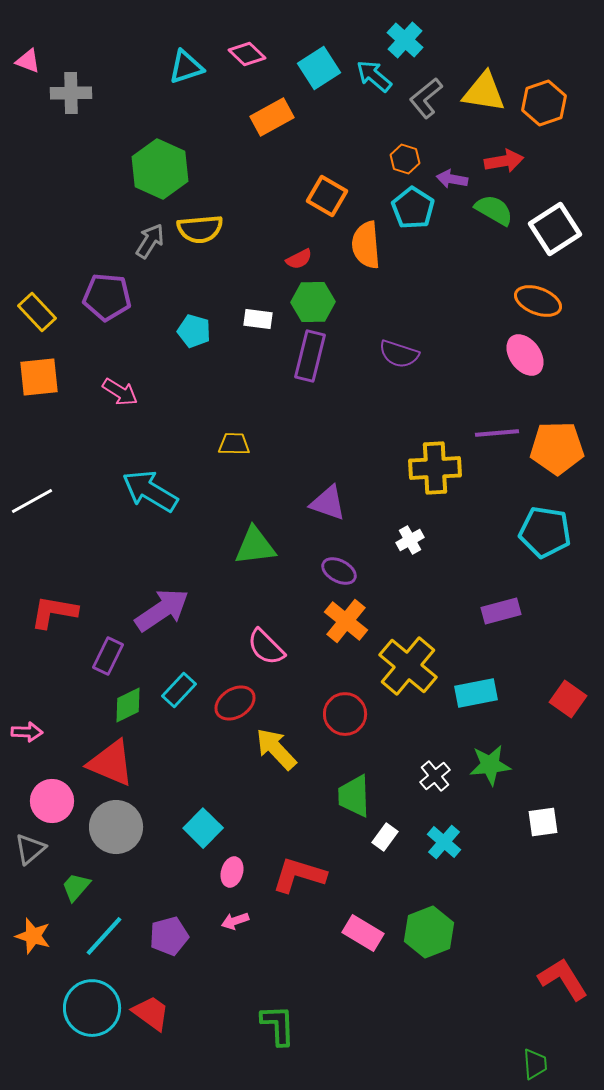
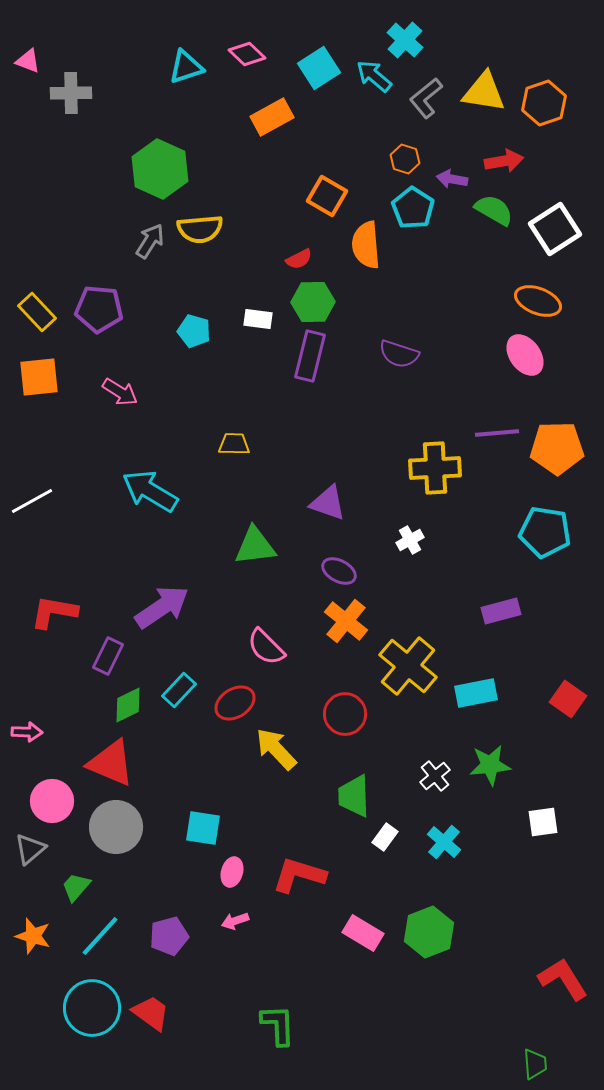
purple pentagon at (107, 297): moved 8 px left, 12 px down
purple arrow at (162, 610): moved 3 px up
cyan square at (203, 828): rotated 36 degrees counterclockwise
cyan line at (104, 936): moved 4 px left
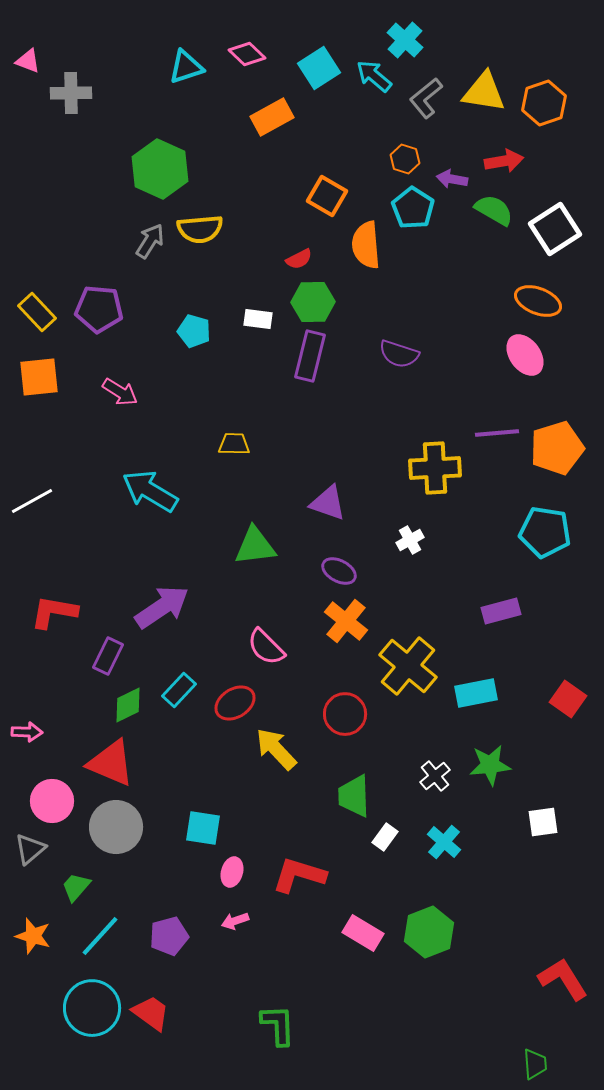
orange pentagon at (557, 448): rotated 16 degrees counterclockwise
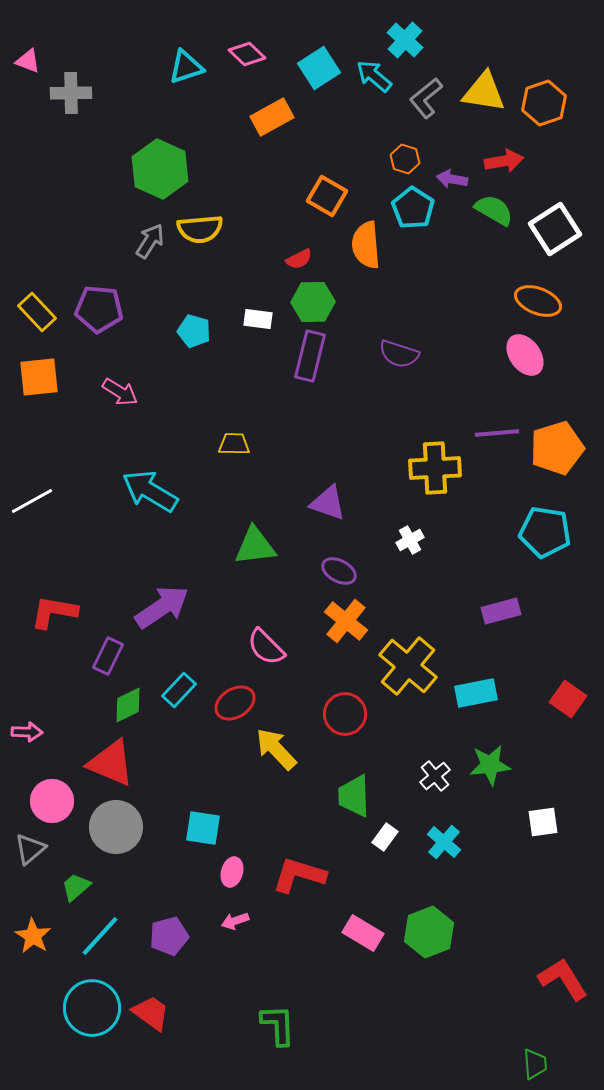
green trapezoid at (76, 887): rotated 8 degrees clockwise
orange star at (33, 936): rotated 15 degrees clockwise
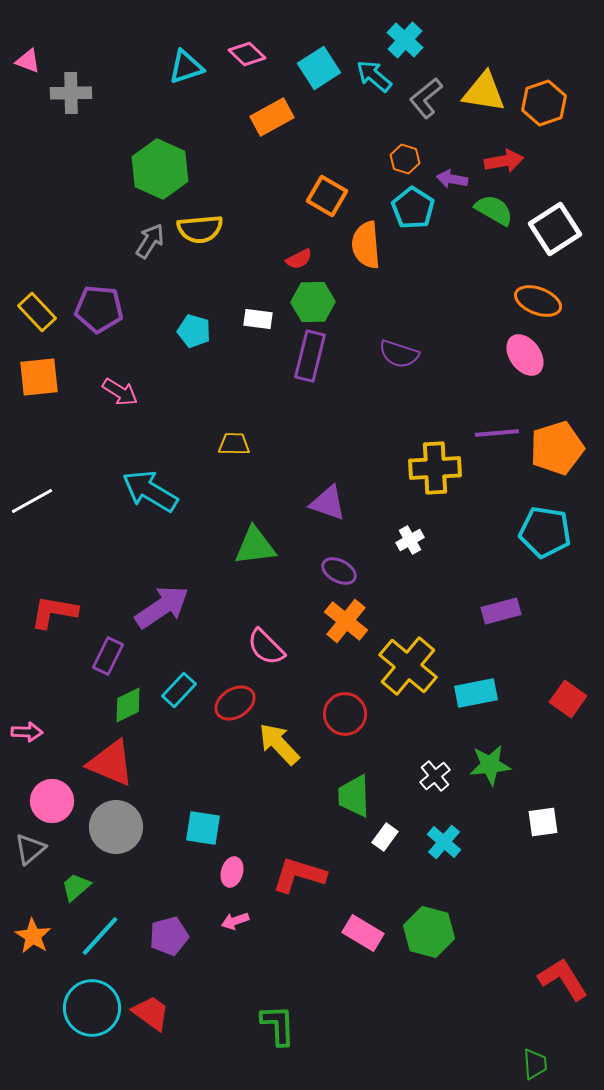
yellow arrow at (276, 749): moved 3 px right, 5 px up
green hexagon at (429, 932): rotated 24 degrees counterclockwise
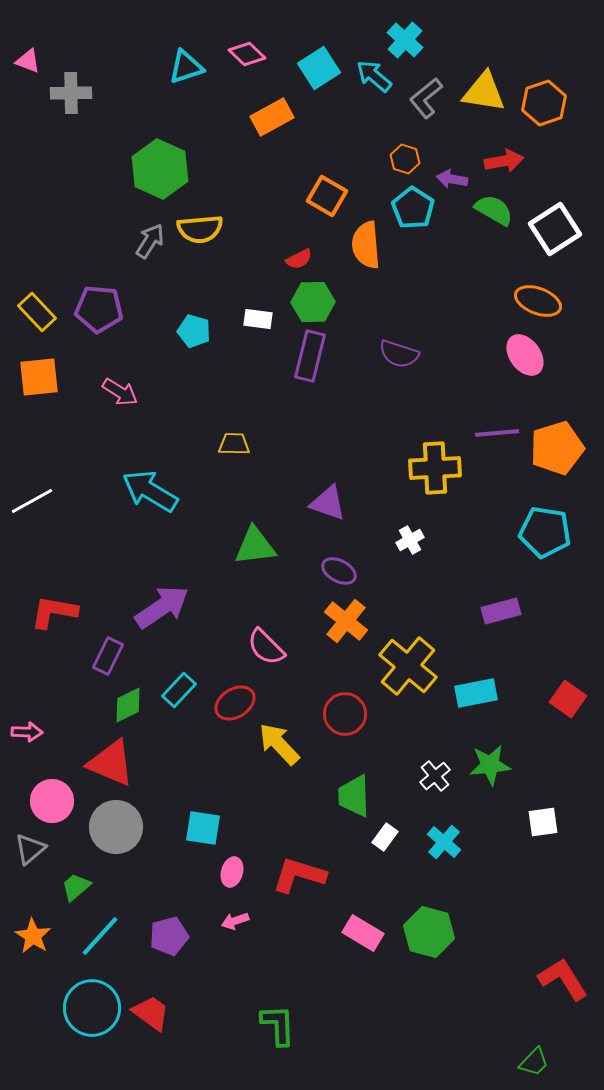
green trapezoid at (535, 1064): moved 1 px left, 2 px up; rotated 48 degrees clockwise
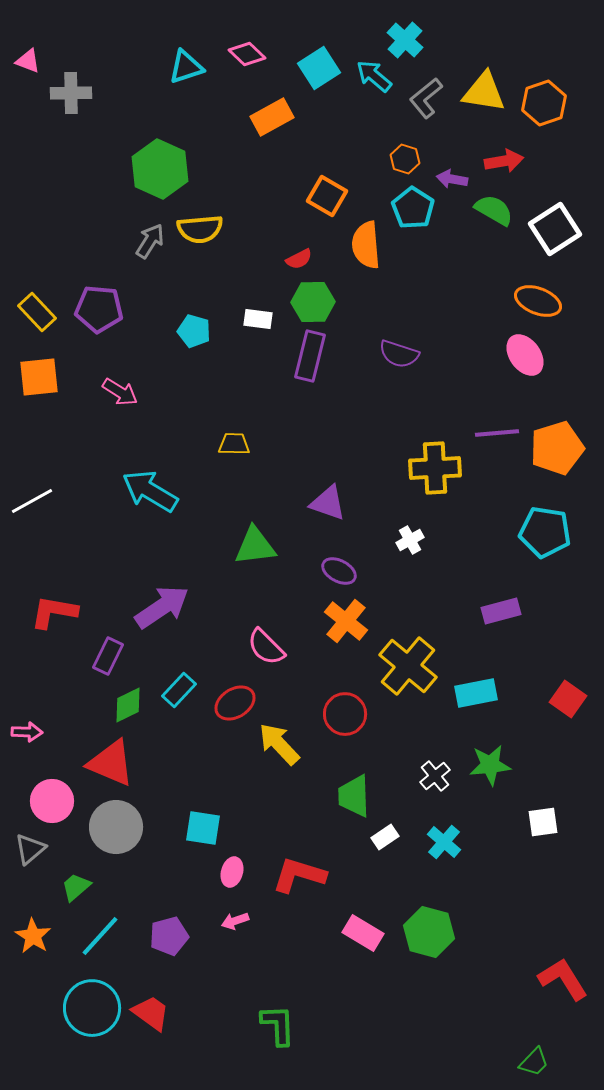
white rectangle at (385, 837): rotated 20 degrees clockwise
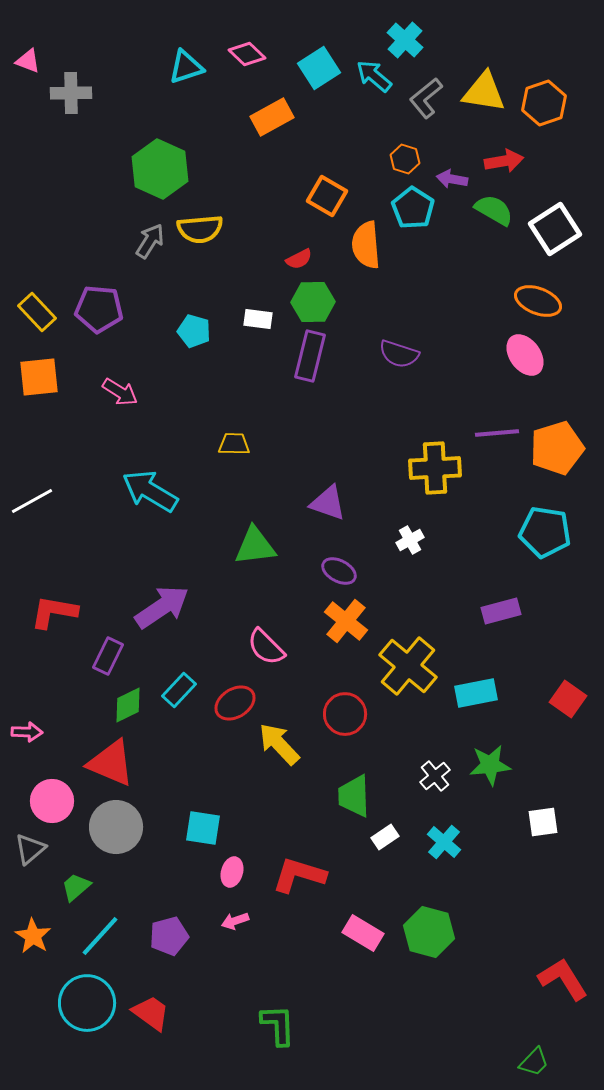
cyan circle at (92, 1008): moved 5 px left, 5 px up
